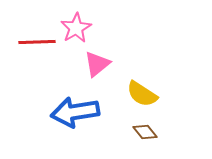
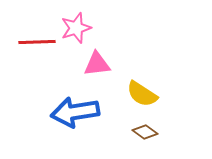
pink star: rotated 12 degrees clockwise
pink triangle: rotated 32 degrees clockwise
brown diamond: rotated 15 degrees counterclockwise
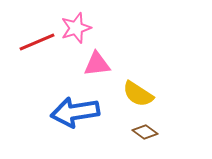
red line: rotated 21 degrees counterclockwise
yellow semicircle: moved 4 px left
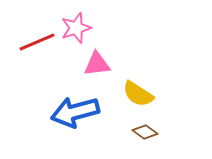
blue arrow: rotated 6 degrees counterclockwise
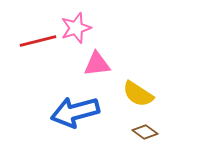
red line: moved 1 px right, 1 px up; rotated 9 degrees clockwise
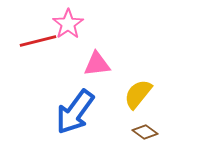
pink star: moved 8 px left, 4 px up; rotated 16 degrees counterclockwise
yellow semicircle: rotated 96 degrees clockwise
blue arrow: rotated 39 degrees counterclockwise
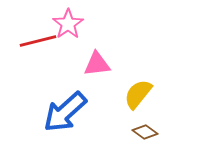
blue arrow: moved 10 px left; rotated 12 degrees clockwise
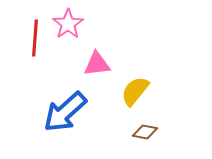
red line: moved 3 px left, 3 px up; rotated 72 degrees counterclockwise
yellow semicircle: moved 3 px left, 3 px up
brown diamond: rotated 25 degrees counterclockwise
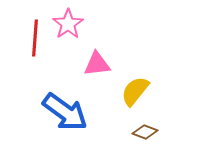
blue arrow: rotated 102 degrees counterclockwise
brown diamond: rotated 10 degrees clockwise
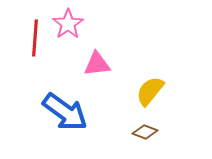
yellow semicircle: moved 15 px right
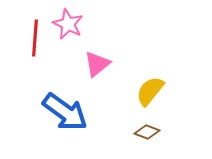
pink star: rotated 12 degrees counterclockwise
pink triangle: rotated 32 degrees counterclockwise
brown diamond: moved 2 px right
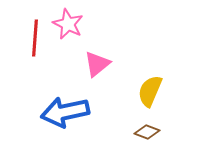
yellow semicircle: rotated 16 degrees counterclockwise
blue arrow: rotated 132 degrees clockwise
